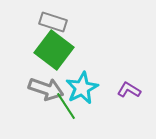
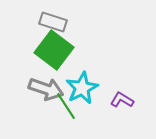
purple L-shape: moved 7 px left, 10 px down
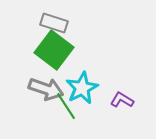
gray rectangle: moved 1 px right, 1 px down
